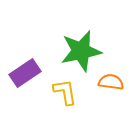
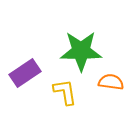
green star: rotated 12 degrees clockwise
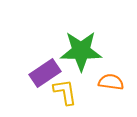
purple rectangle: moved 20 px right
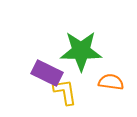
purple rectangle: moved 2 px right; rotated 60 degrees clockwise
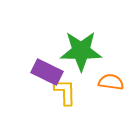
purple rectangle: moved 1 px up
yellow L-shape: rotated 8 degrees clockwise
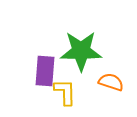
purple rectangle: moved 2 px left, 1 px up; rotated 68 degrees clockwise
orange semicircle: rotated 10 degrees clockwise
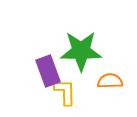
purple rectangle: moved 3 px right; rotated 24 degrees counterclockwise
orange semicircle: moved 1 px left, 1 px up; rotated 20 degrees counterclockwise
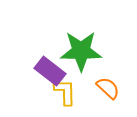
purple rectangle: moved 2 px right; rotated 32 degrees counterclockwise
orange semicircle: moved 2 px left, 7 px down; rotated 45 degrees clockwise
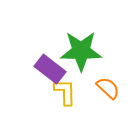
purple rectangle: moved 2 px up
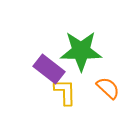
purple rectangle: moved 1 px left
